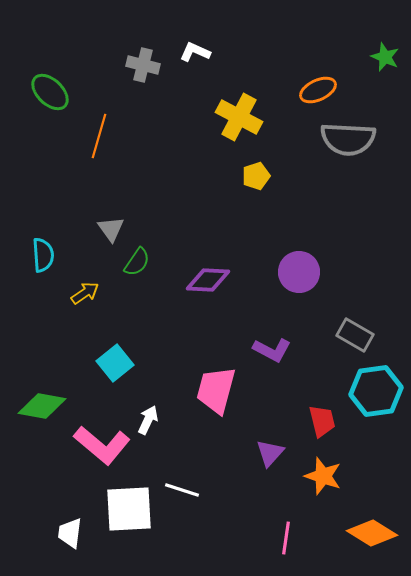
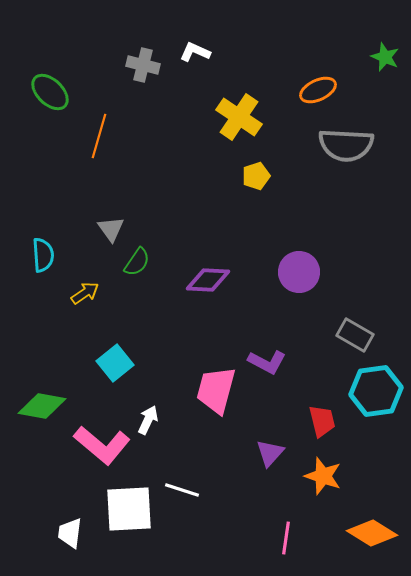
yellow cross: rotated 6 degrees clockwise
gray semicircle: moved 2 px left, 6 px down
purple L-shape: moved 5 px left, 12 px down
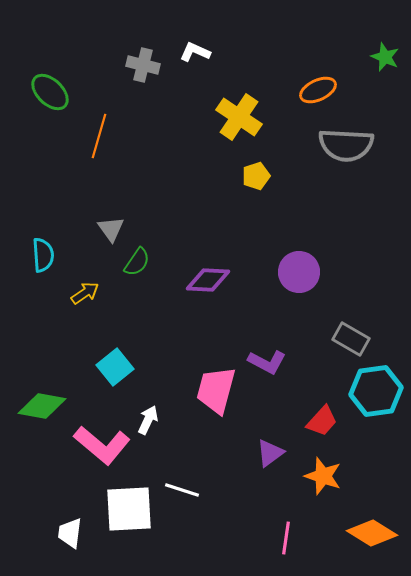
gray rectangle: moved 4 px left, 4 px down
cyan square: moved 4 px down
red trapezoid: rotated 56 degrees clockwise
purple triangle: rotated 12 degrees clockwise
